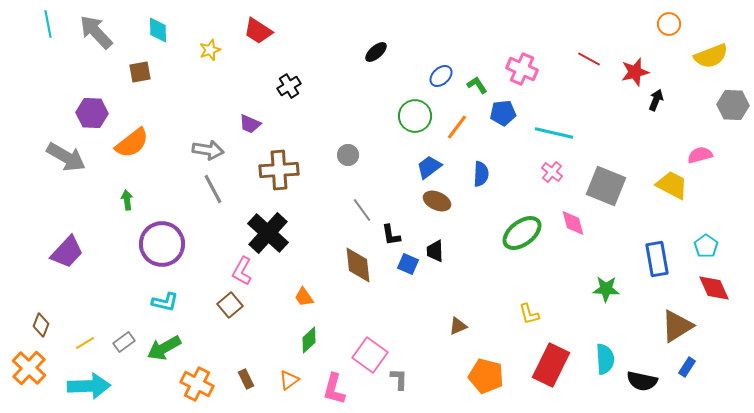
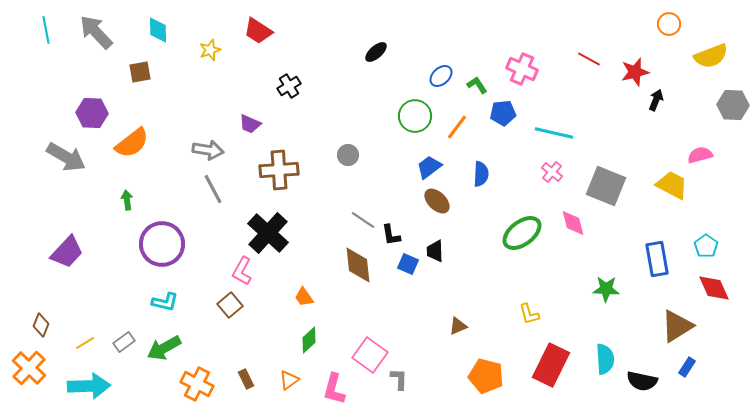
cyan line at (48, 24): moved 2 px left, 6 px down
brown ellipse at (437, 201): rotated 20 degrees clockwise
gray line at (362, 210): moved 1 px right, 10 px down; rotated 20 degrees counterclockwise
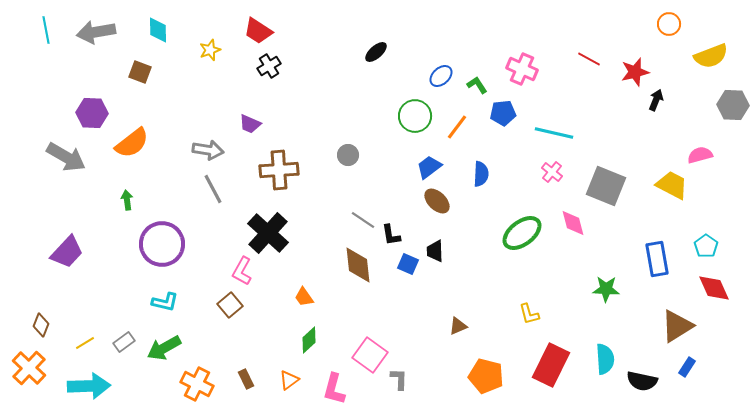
gray arrow at (96, 32): rotated 57 degrees counterclockwise
brown square at (140, 72): rotated 30 degrees clockwise
black cross at (289, 86): moved 20 px left, 20 px up
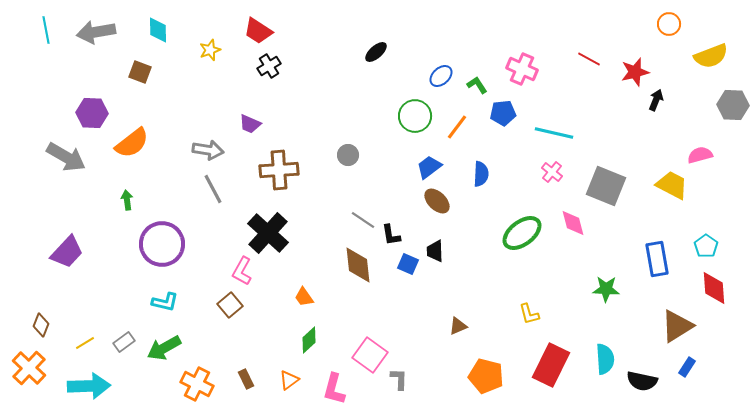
red diamond at (714, 288): rotated 20 degrees clockwise
